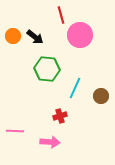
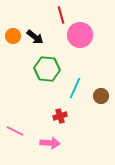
pink line: rotated 24 degrees clockwise
pink arrow: moved 1 px down
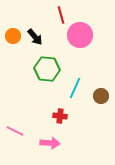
black arrow: rotated 12 degrees clockwise
red cross: rotated 24 degrees clockwise
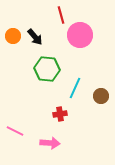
red cross: moved 2 px up; rotated 16 degrees counterclockwise
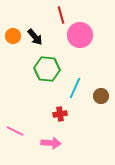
pink arrow: moved 1 px right
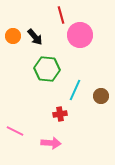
cyan line: moved 2 px down
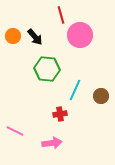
pink arrow: moved 1 px right; rotated 12 degrees counterclockwise
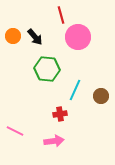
pink circle: moved 2 px left, 2 px down
pink arrow: moved 2 px right, 2 px up
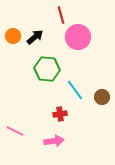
black arrow: rotated 90 degrees counterclockwise
cyan line: rotated 60 degrees counterclockwise
brown circle: moved 1 px right, 1 px down
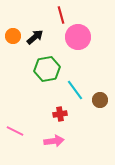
green hexagon: rotated 15 degrees counterclockwise
brown circle: moved 2 px left, 3 px down
